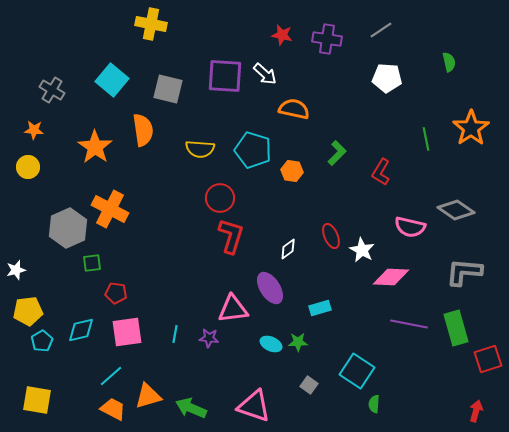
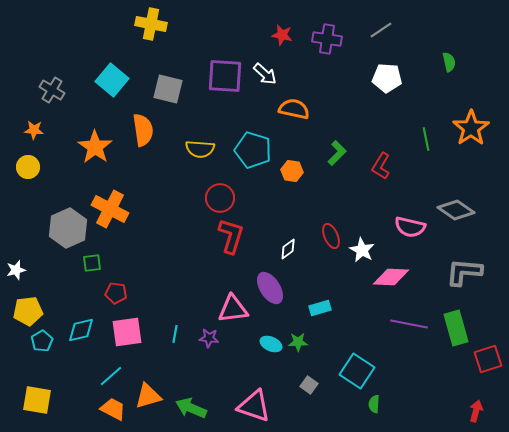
red L-shape at (381, 172): moved 6 px up
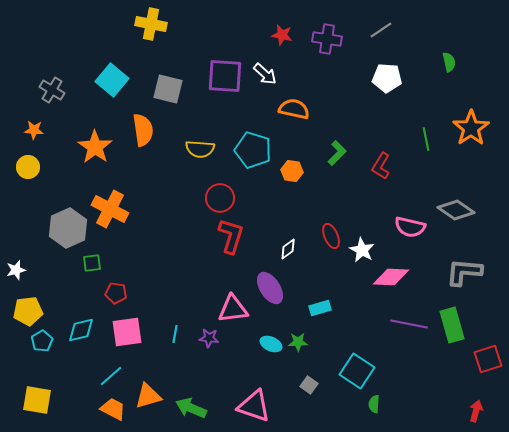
green rectangle at (456, 328): moved 4 px left, 3 px up
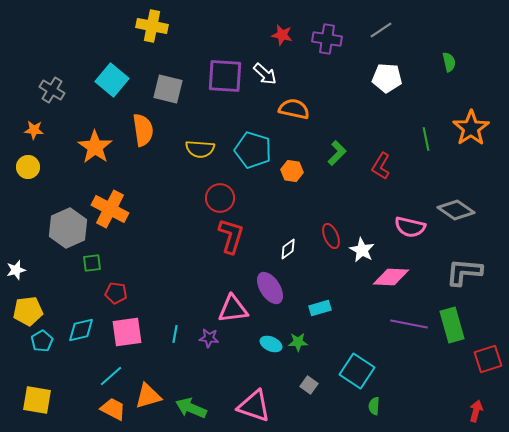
yellow cross at (151, 24): moved 1 px right, 2 px down
green semicircle at (374, 404): moved 2 px down
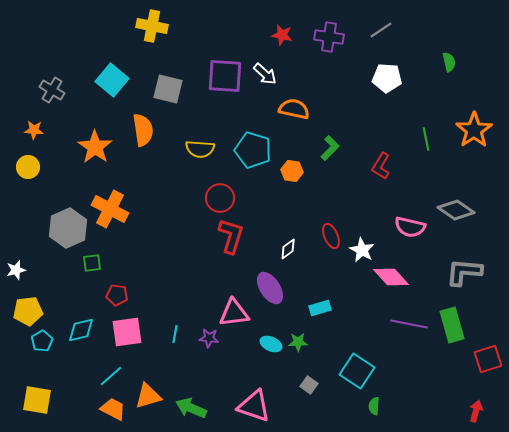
purple cross at (327, 39): moved 2 px right, 2 px up
orange star at (471, 128): moved 3 px right, 2 px down
green L-shape at (337, 153): moved 7 px left, 5 px up
pink diamond at (391, 277): rotated 45 degrees clockwise
red pentagon at (116, 293): moved 1 px right, 2 px down
pink triangle at (233, 309): moved 1 px right, 4 px down
